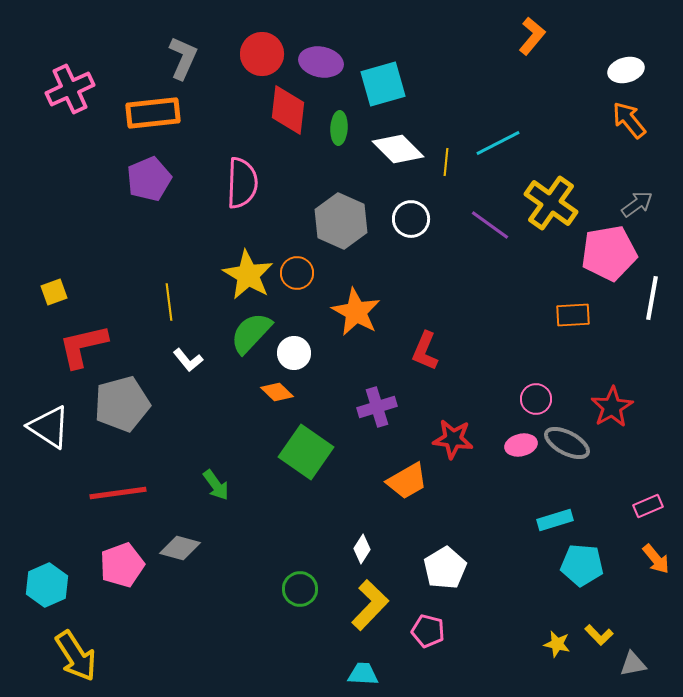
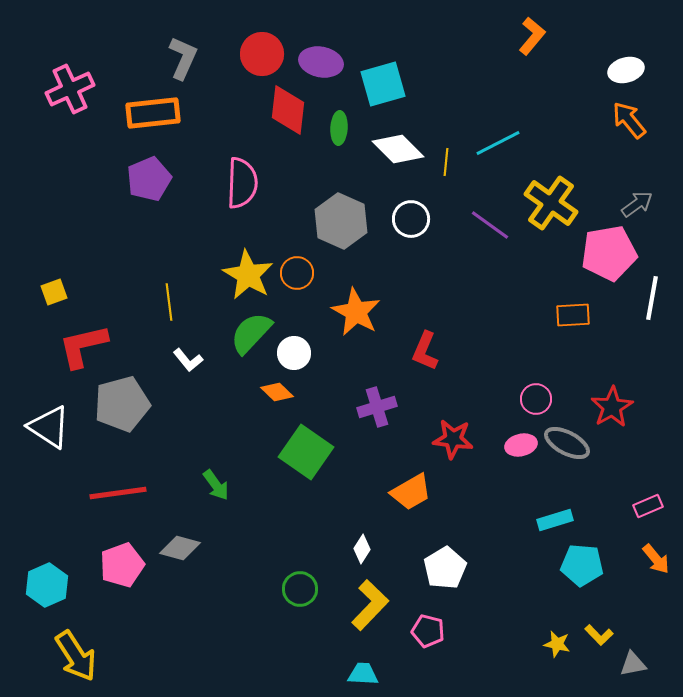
orange trapezoid at (407, 481): moved 4 px right, 11 px down
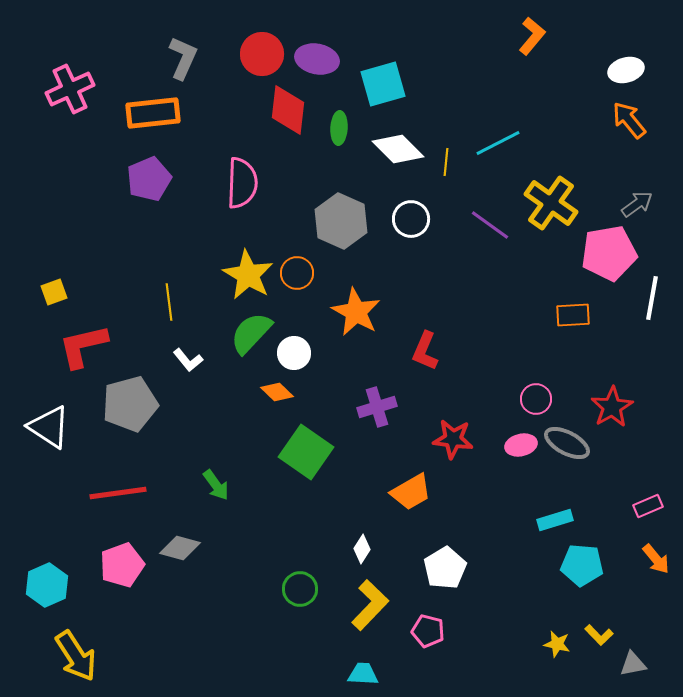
purple ellipse at (321, 62): moved 4 px left, 3 px up
gray pentagon at (122, 404): moved 8 px right
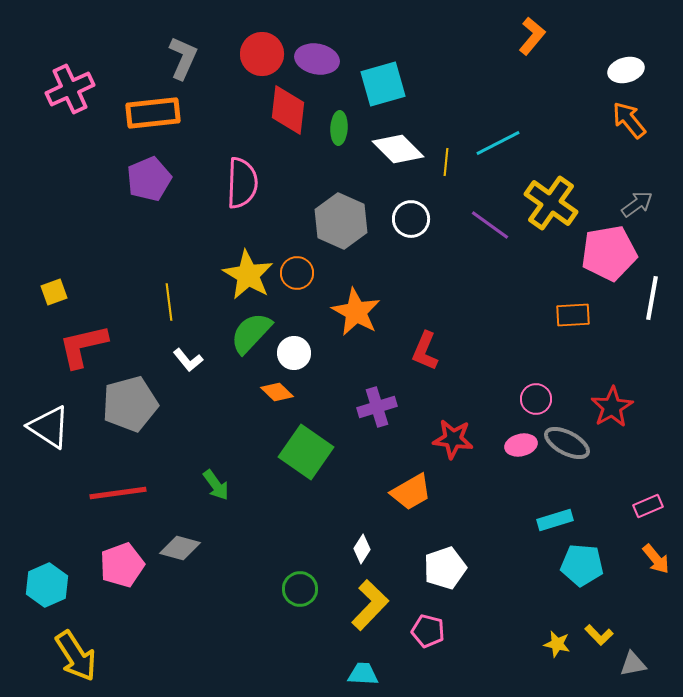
white pentagon at (445, 568): rotated 12 degrees clockwise
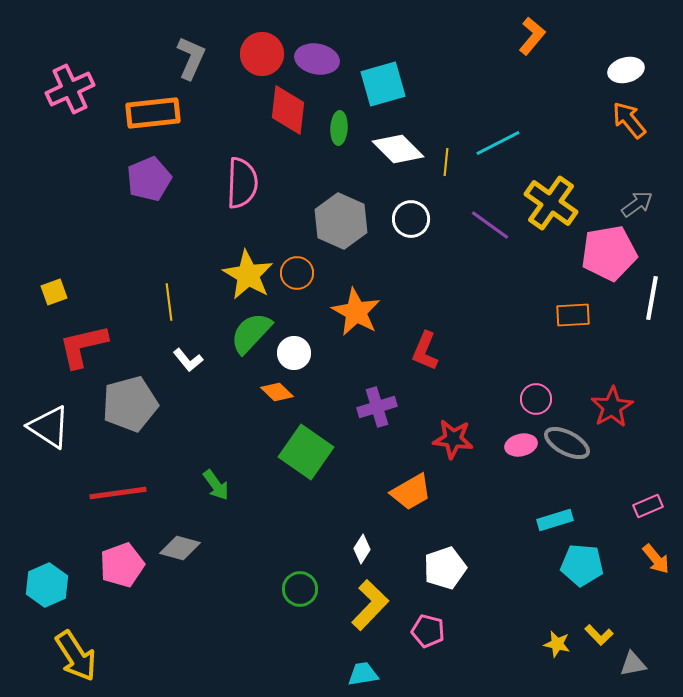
gray L-shape at (183, 58): moved 8 px right
cyan trapezoid at (363, 674): rotated 12 degrees counterclockwise
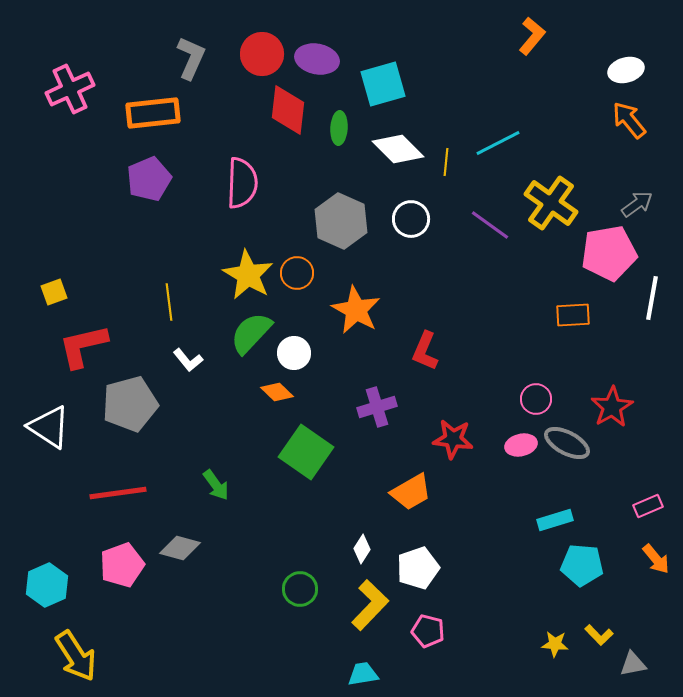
orange star at (356, 312): moved 2 px up
white pentagon at (445, 568): moved 27 px left
yellow star at (557, 644): moved 2 px left; rotated 8 degrees counterclockwise
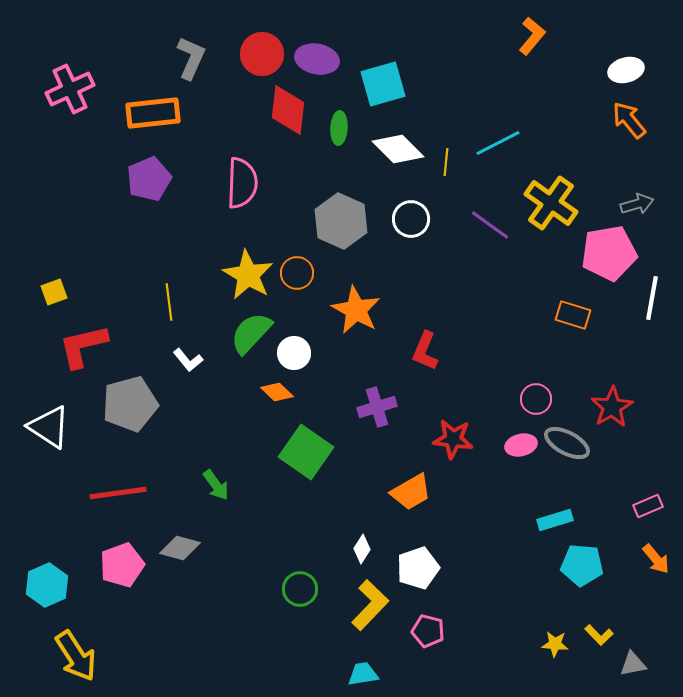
gray arrow at (637, 204): rotated 20 degrees clockwise
orange rectangle at (573, 315): rotated 20 degrees clockwise
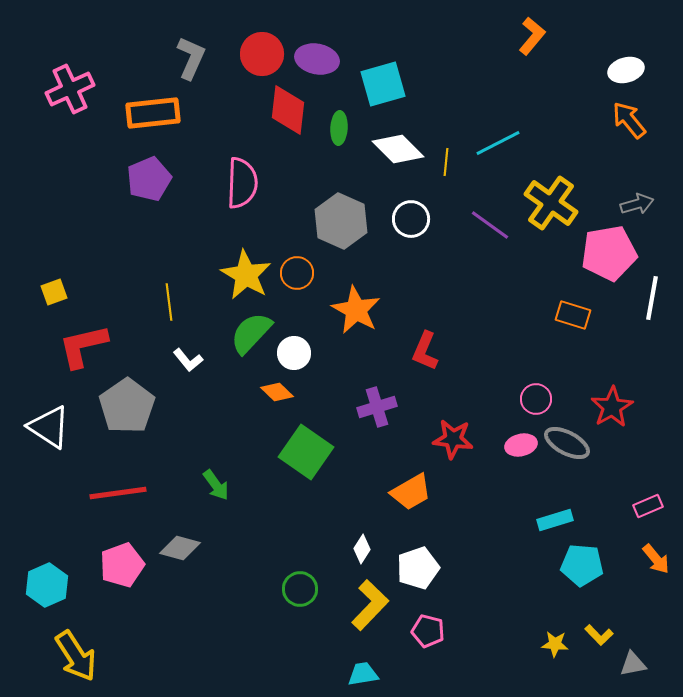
yellow star at (248, 275): moved 2 px left
gray pentagon at (130, 404): moved 3 px left, 2 px down; rotated 20 degrees counterclockwise
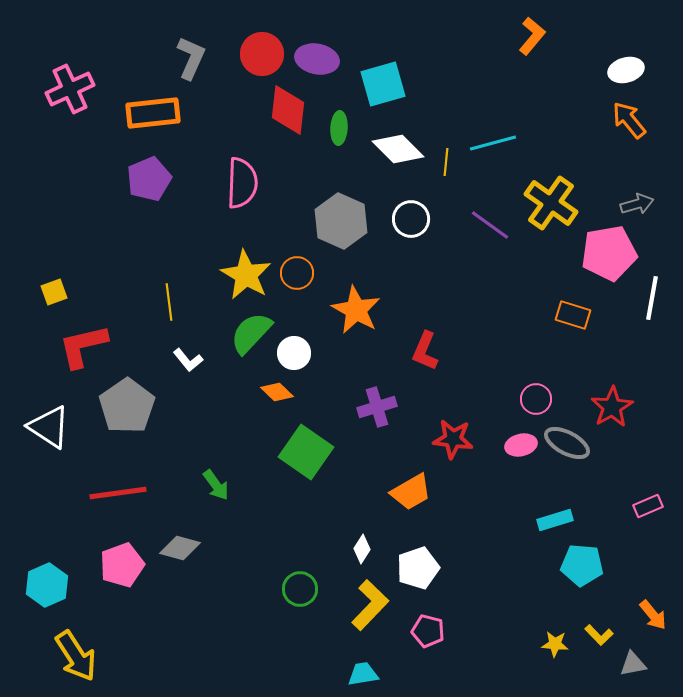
cyan line at (498, 143): moved 5 px left; rotated 12 degrees clockwise
orange arrow at (656, 559): moved 3 px left, 56 px down
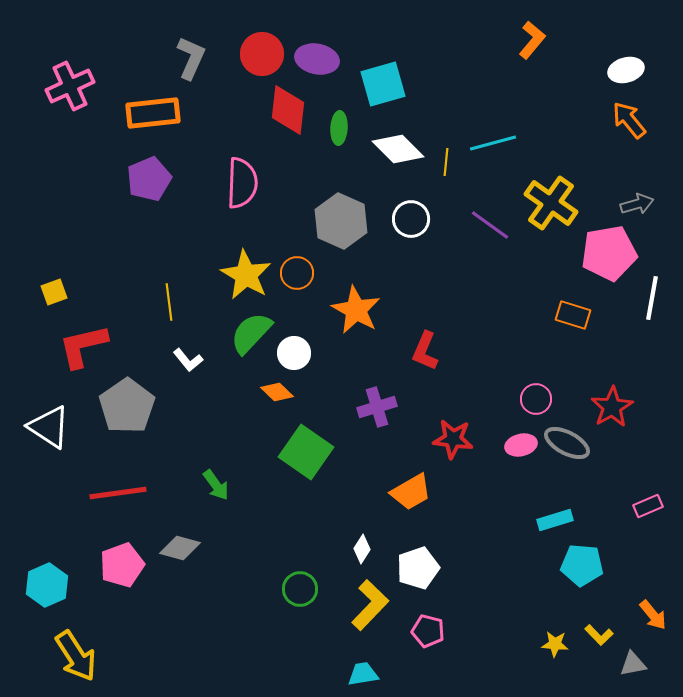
orange L-shape at (532, 36): moved 4 px down
pink cross at (70, 89): moved 3 px up
